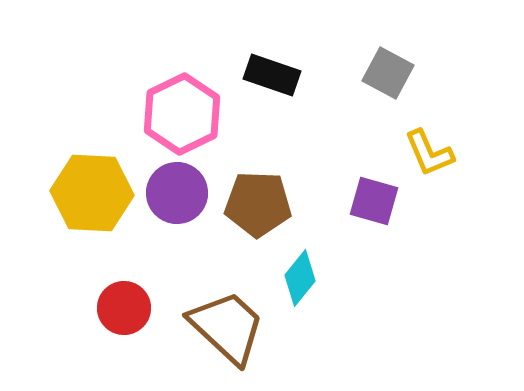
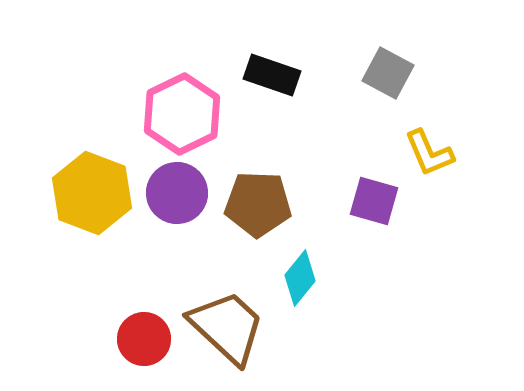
yellow hexagon: rotated 18 degrees clockwise
red circle: moved 20 px right, 31 px down
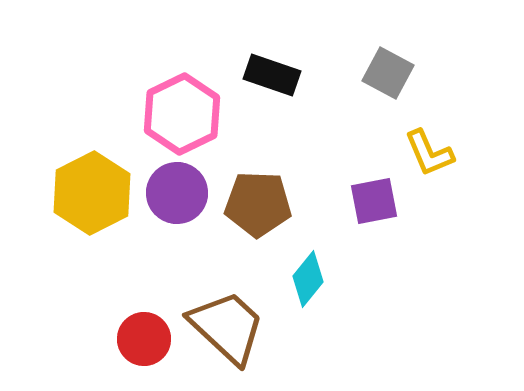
yellow hexagon: rotated 12 degrees clockwise
purple square: rotated 27 degrees counterclockwise
cyan diamond: moved 8 px right, 1 px down
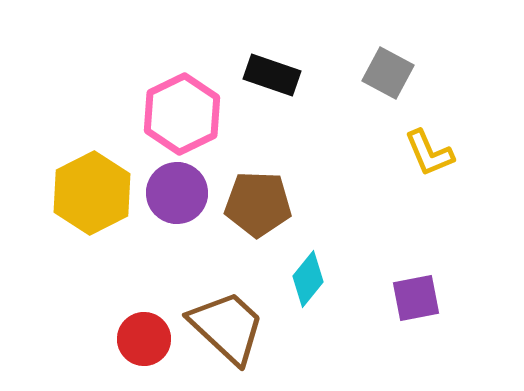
purple square: moved 42 px right, 97 px down
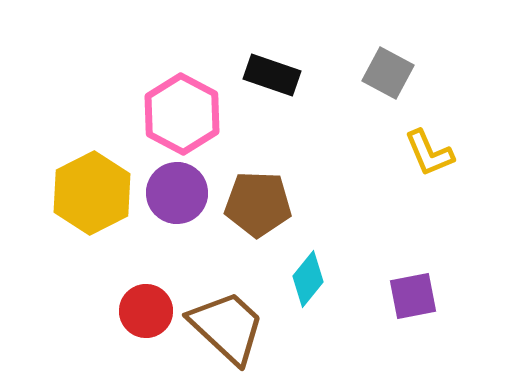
pink hexagon: rotated 6 degrees counterclockwise
purple square: moved 3 px left, 2 px up
red circle: moved 2 px right, 28 px up
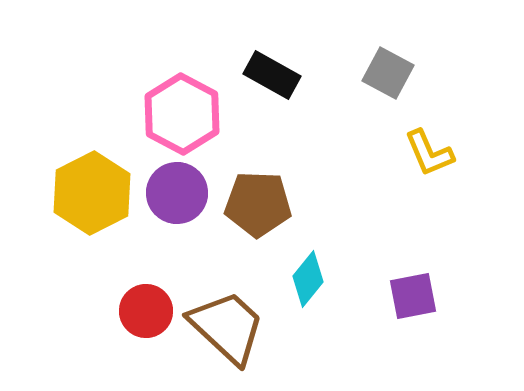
black rectangle: rotated 10 degrees clockwise
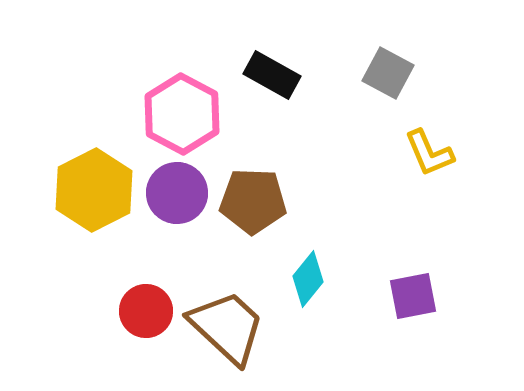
yellow hexagon: moved 2 px right, 3 px up
brown pentagon: moved 5 px left, 3 px up
